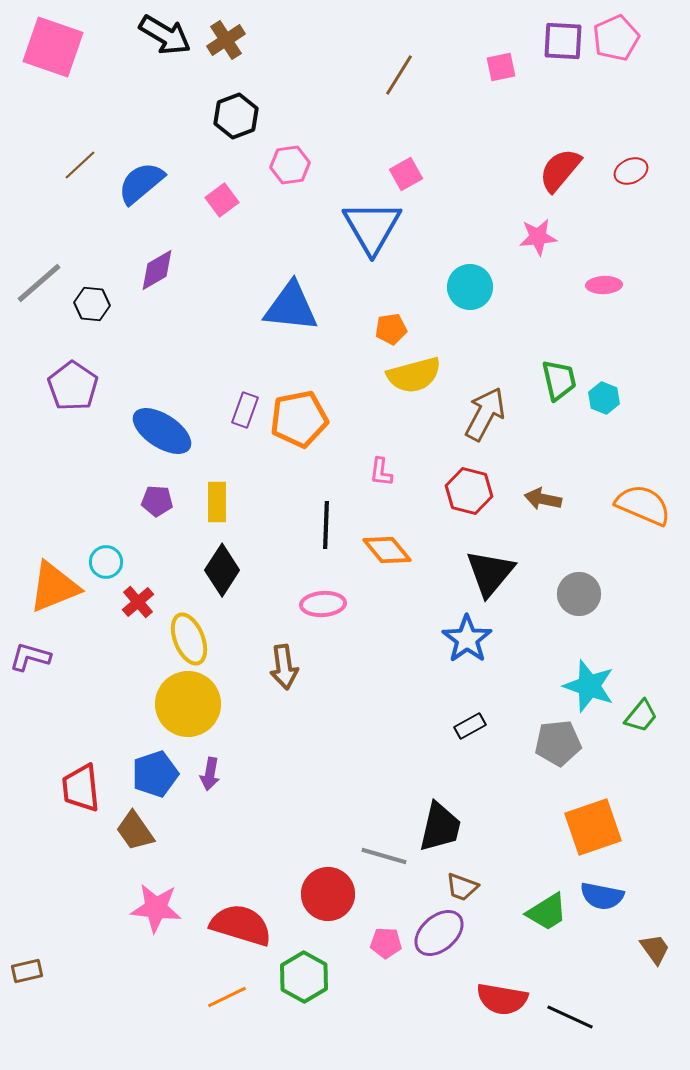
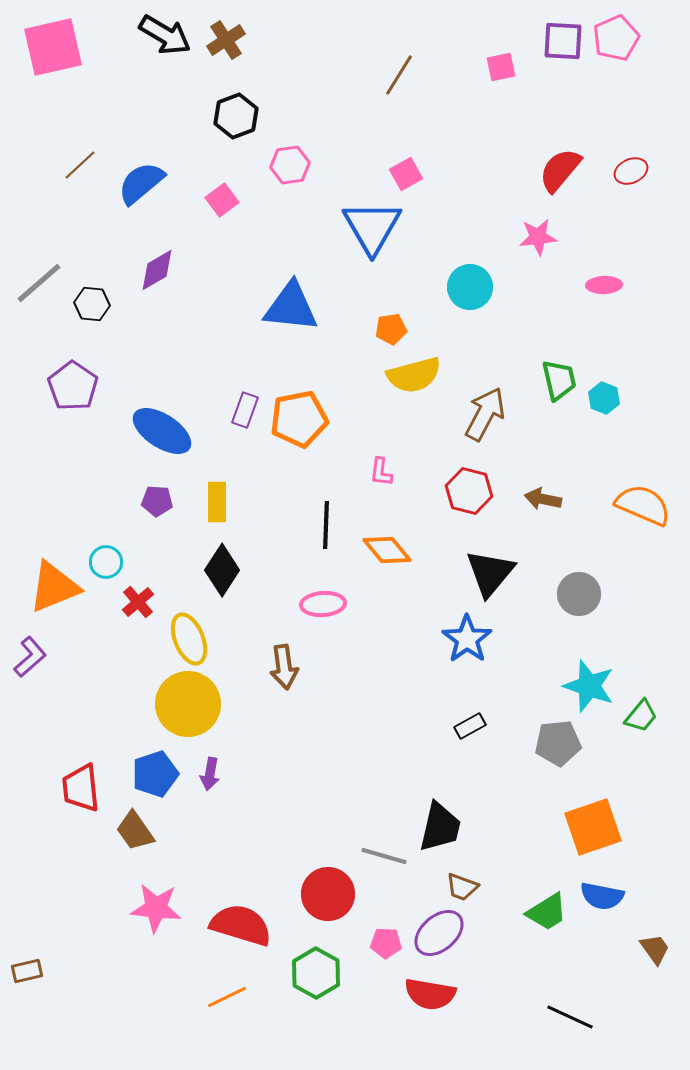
pink square at (53, 47): rotated 32 degrees counterclockwise
purple L-shape at (30, 657): rotated 123 degrees clockwise
green hexagon at (304, 977): moved 12 px right, 4 px up
red semicircle at (502, 999): moved 72 px left, 5 px up
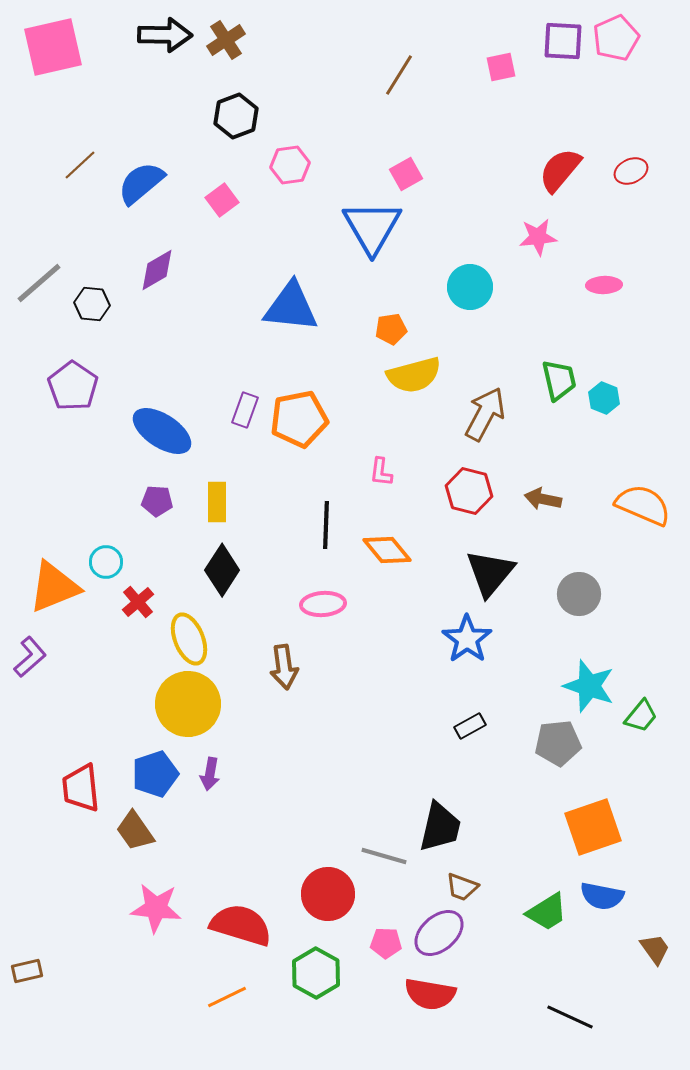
black arrow at (165, 35): rotated 30 degrees counterclockwise
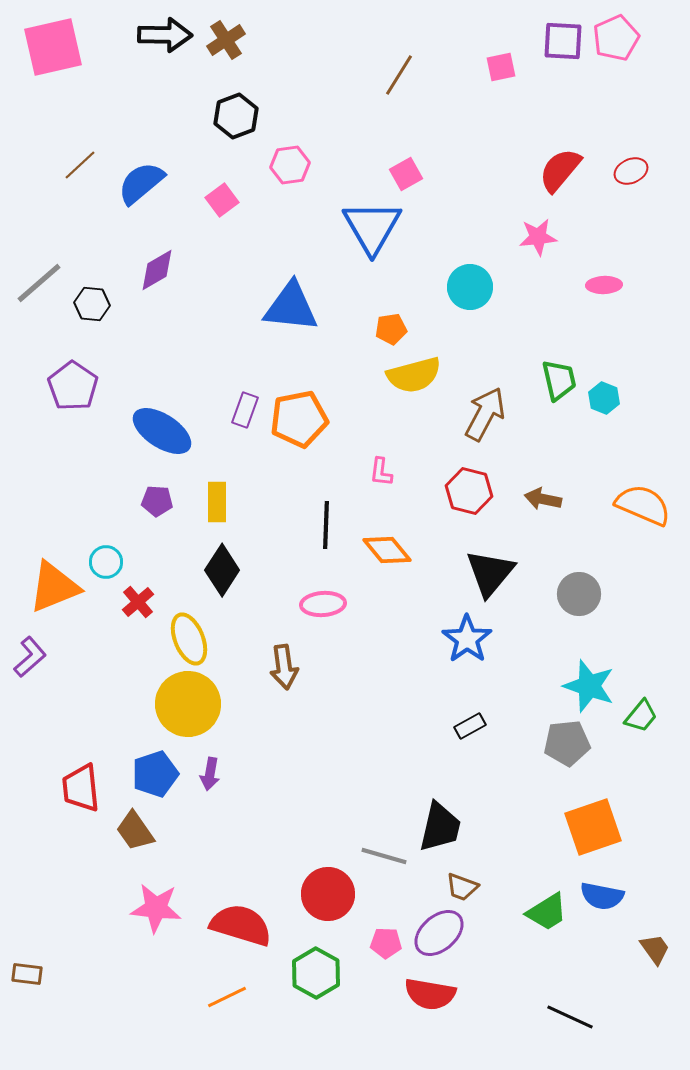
gray pentagon at (558, 743): moved 9 px right
brown rectangle at (27, 971): moved 3 px down; rotated 20 degrees clockwise
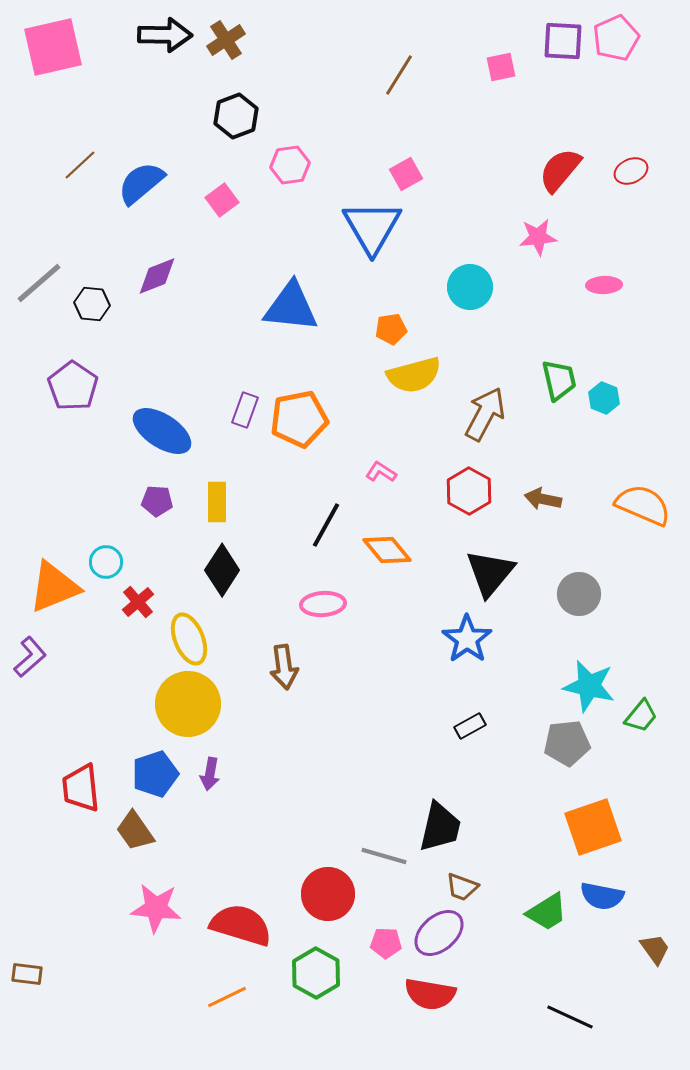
purple diamond at (157, 270): moved 6 px down; rotated 9 degrees clockwise
pink L-shape at (381, 472): rotated 116 degrees clockwise
red hexagon at (469, 491): rotated 15 degrees clockwise
black line at (326, 525): rotated 27 degrees clockwise
cyan star at (589, 686): rotated 6 degrees counterclockwise
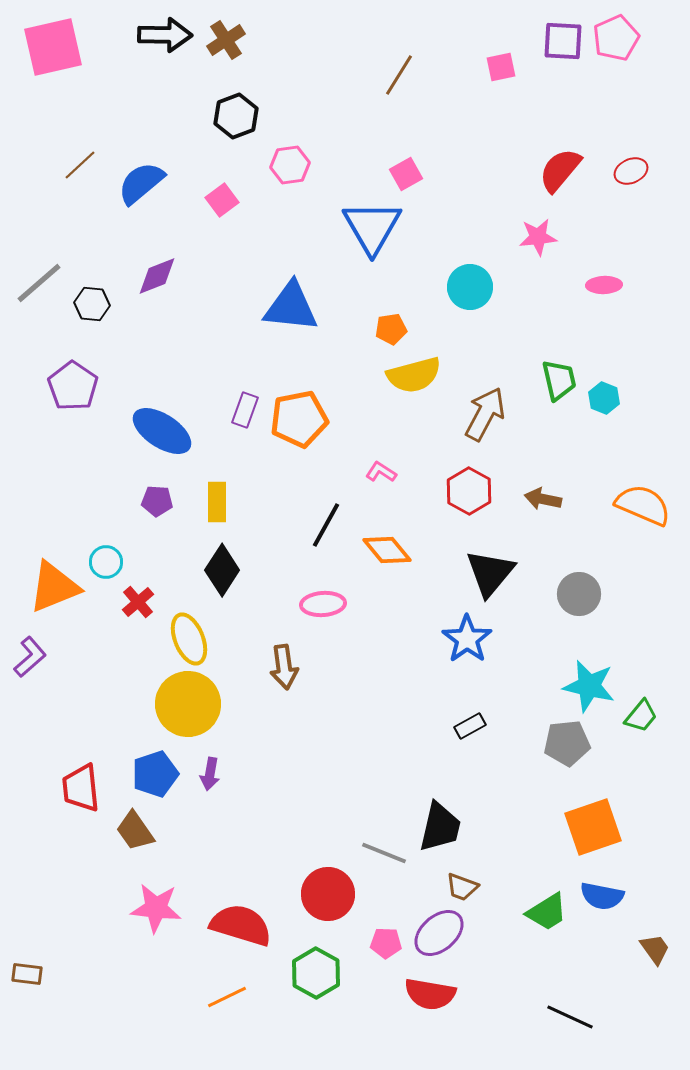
gray line at (384, 856): moved 3 px up; rotated 6 degrees clockwise
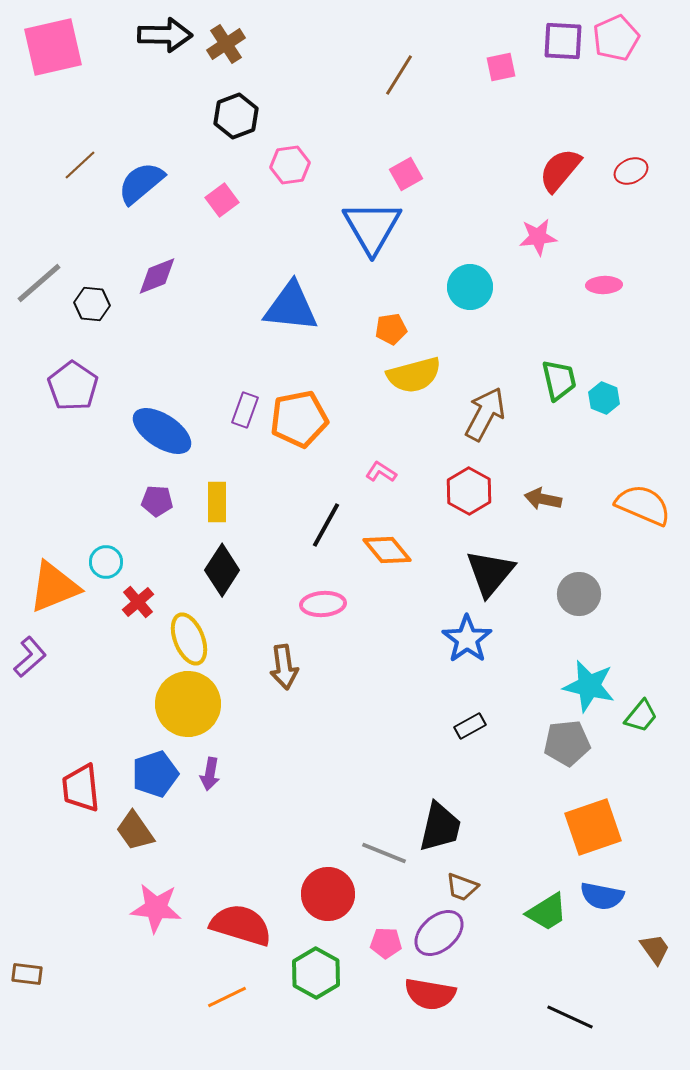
brown cross at (226, 40): moved 4 px down
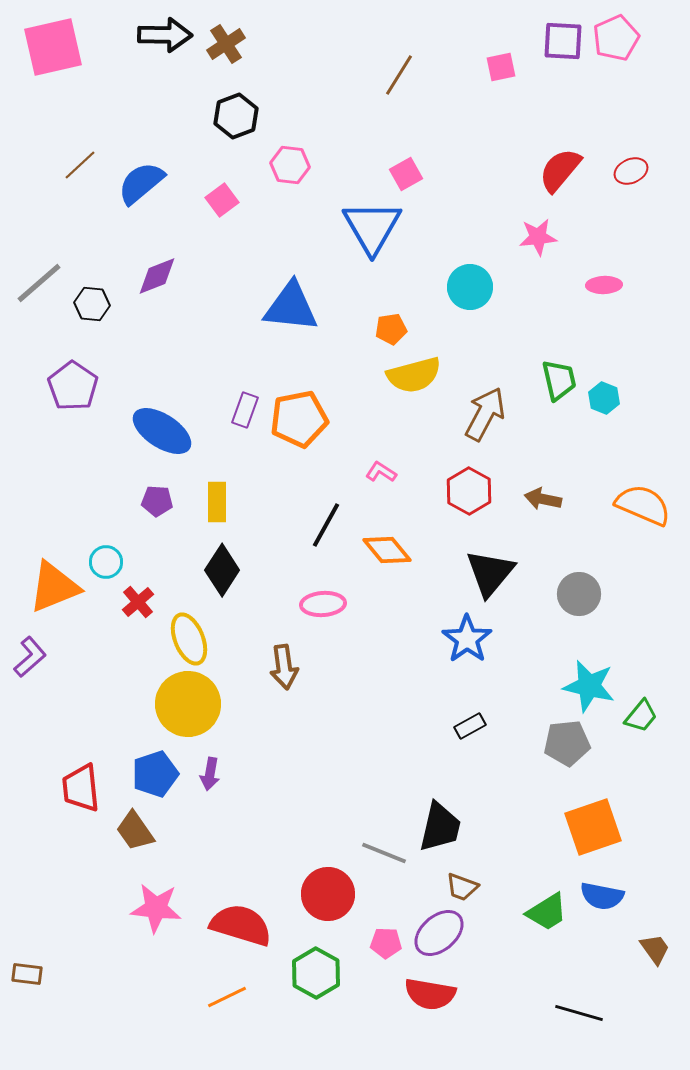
pink hexagon at (290, 165): rotated 15 degrees clockwise
black line at (570, 1017): moved 9 px right, 4 px up; rotated 9 degrees counterclockwise
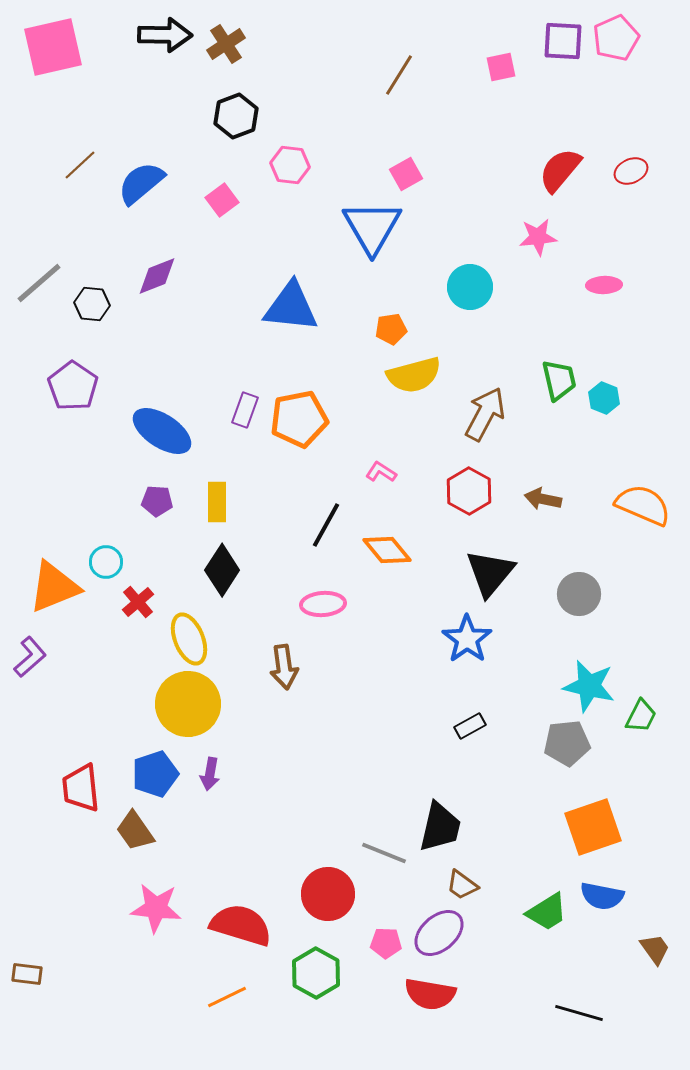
green trapezoid at (641, 716): rotated 12 degrees counterclockwise
brown trapezoid at (462, 887): moved 2 px up; rotated 16 degrees clockwise
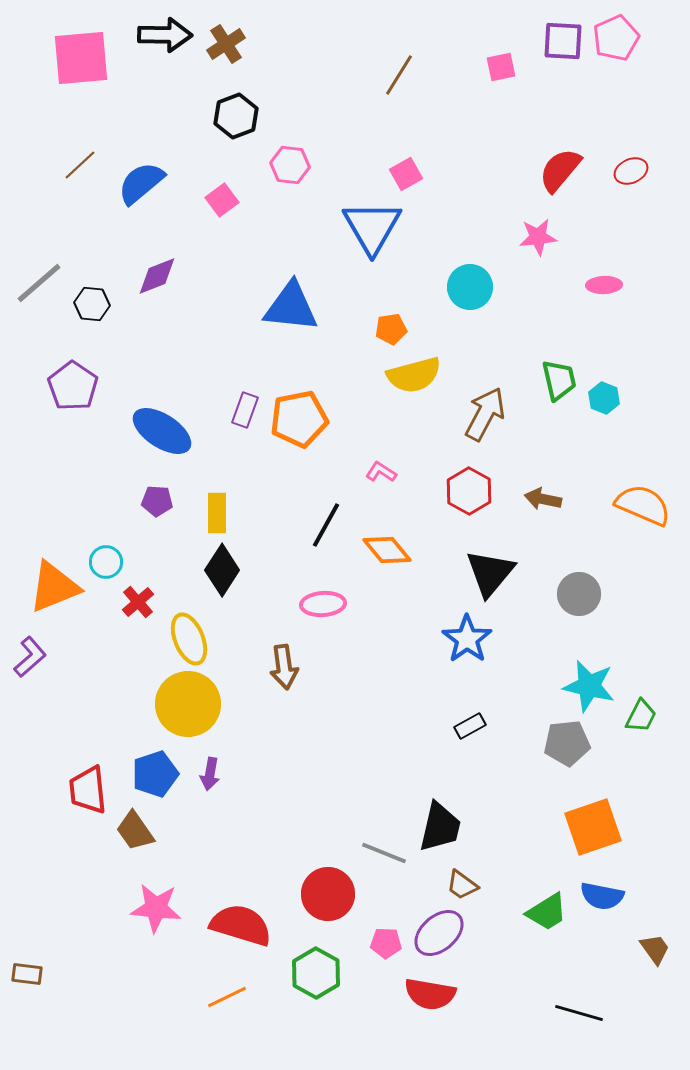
pink square at (53, 47): moved 28 px right, 11 px down; rotated 8 degrees clockwise
yellow rectangle at (217, 502): moved 11 px down
red trapezoid at (81, 788): moved 7 px right, 2 px down
